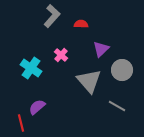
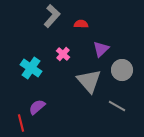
pink cross: moved 2 px right, 1 px up
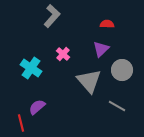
red semicircle: moved 26 px right
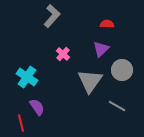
cyan cross: moved 4 px left, 9 px down
gray triangle: moved 1 px right; rotated 16 degrees clockwise
purple semicircle: rotated 96 degrees clockwise
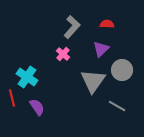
gray L-shape: moved 20 px right, 11 px down
gray triangle: moved 3 px right
red line: moved 9 px left, 25 px up
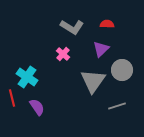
gray L-shape: rotated 80 degrees clockwise
gray line: rotated 48 degrees counterclockwise
